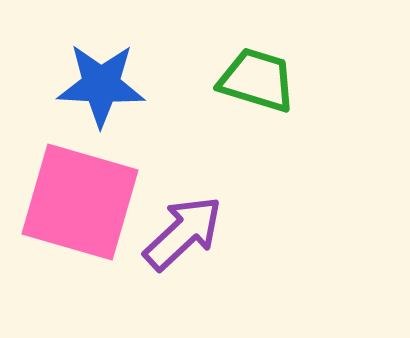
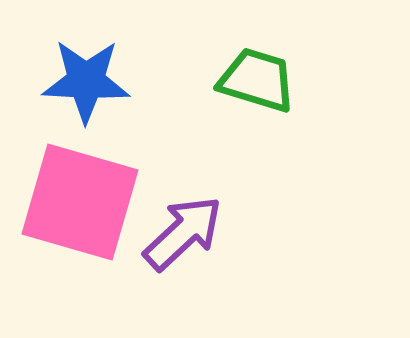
blue star: moved 15 px left, 4 px up
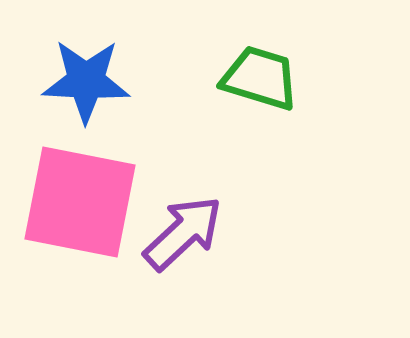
green trapezoid: moved 3 px right, 2 px up
pink square: rotated 5 degrees counterclockwise
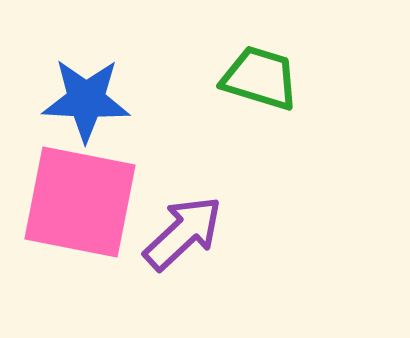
blue star: moved 19 px down
